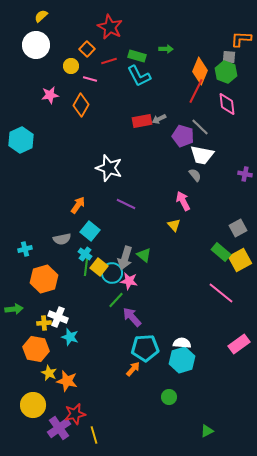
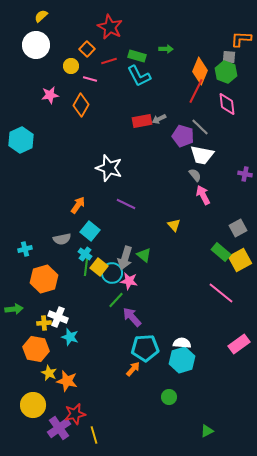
pink arrow at (183, 201): moved 20 px right, 6 px up
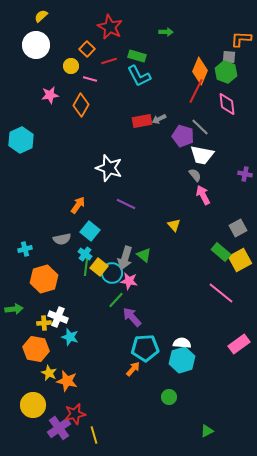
green arrow at (166, 49): moved 17 px up
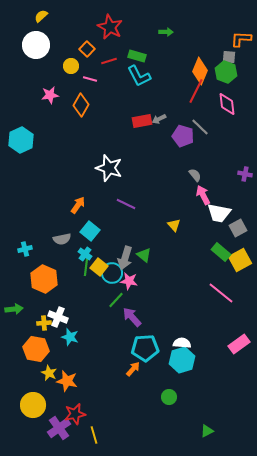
white trapezoid at (202, 155): moved 17 px right, 58 px down
orange hexagon at (44, 279): rotated 20 degrees counterclockwise
